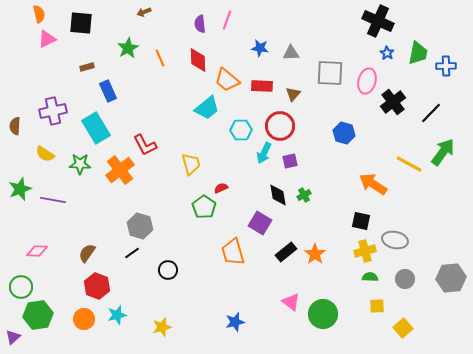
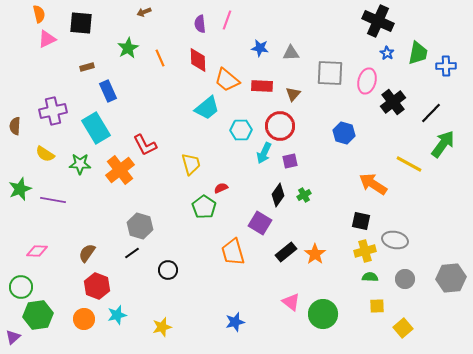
green arrow at (443, 152): moved 8 px up
black diamond at (278, 195): rotated 45 degrees clockwise
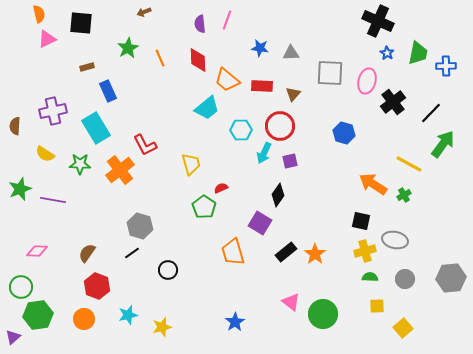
green cross at (304, 195): moved 100 px right
cyan star at (117, 315): moved 11 px right
blue star at (235, 322): rotated 18 degrees counterclockwise
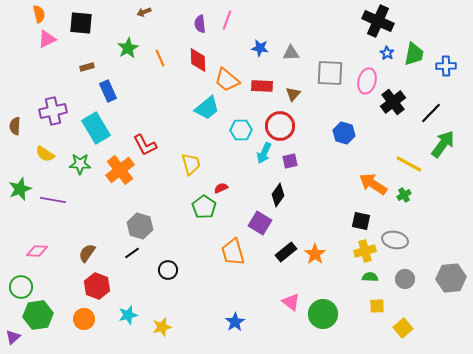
green trapezoid at (418, 53): moved 4 px left, 1 px down
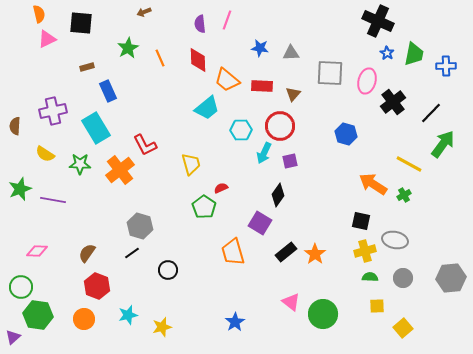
blue hexagon at (344, 133): moved 2 px right, 1 px down
gray circle at (405, 279): moved 2 px left, 1 px up
green hexagon at (38, 315): rotated 16 degrees clockwise
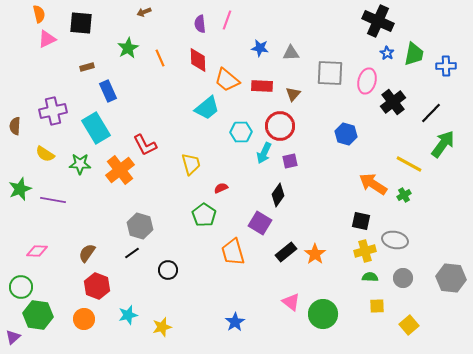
cyan hexagon at (241, 130): moved 2 px down
green pentagon at (204, 207): moved 8 px down
gray hexagon at (451, 278): rotated 12 degrees clockwise
yellow square at (403, 328): moved 6 px right, 3 px up
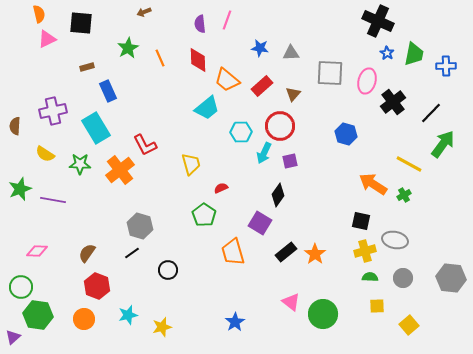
red rectangle at (262, 86): rotated 45 degrees counterclockwise
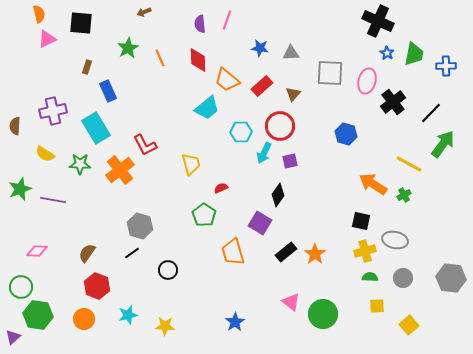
brown rectangle at (87, 67): rotated 56 degrees counterclockwise
yellow star at (162, 327): moved 3 px right, 1 px up; rotated 18 degrees clockwise
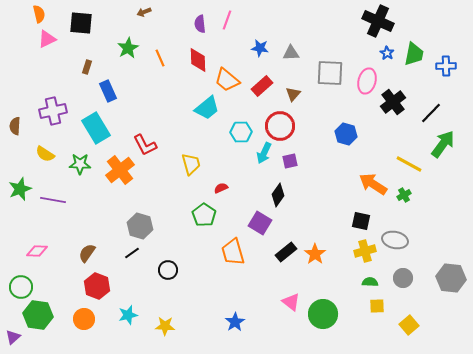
green semicircle at (370, 277): moved 5 px down
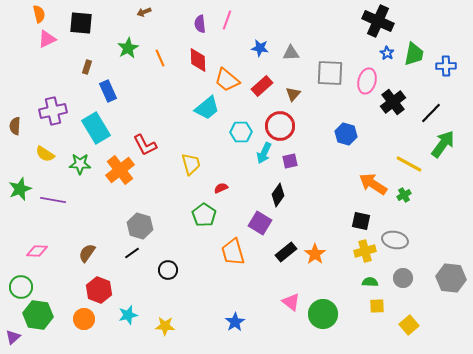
red hexagon at (97, 286): moved 2 px right, 4 px down
